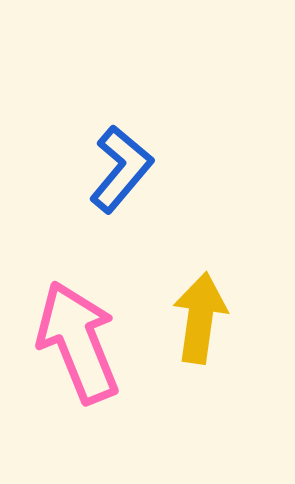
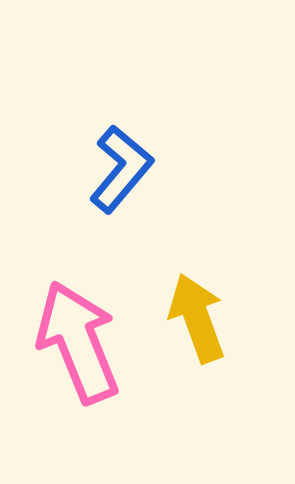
yellow arrow: moved 3 px left; rotated 28 degrees counterclockwise
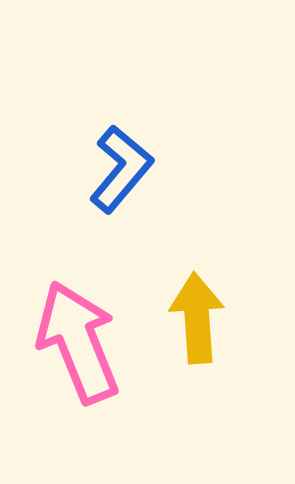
yellow arrow: rotated 16 degrees clockwise
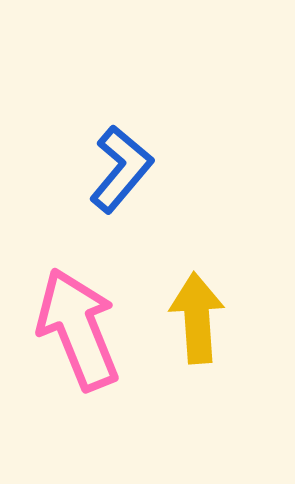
pink arrow: moved 13 px up
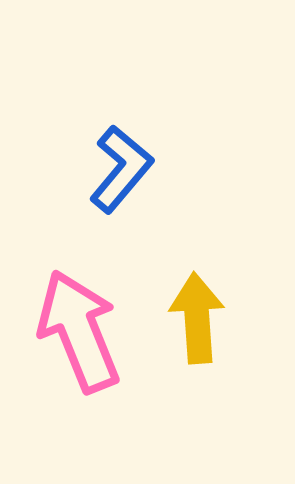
pink arrow: moved 1 px right, 2 px down
